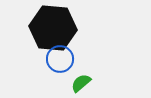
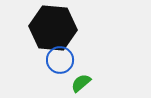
blue circle: moved 1 px down
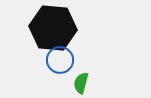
green semicircle: rotated 35 degrees counterclockwise
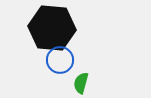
black hexagon: moved 1 px left
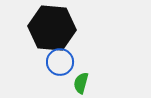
blue circle: moved 2 px down
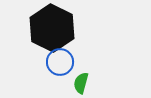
black hexagon: rotated 21 degrees clockwise
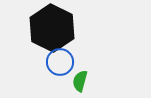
green semicircle: moved 1 px left, 2 px up
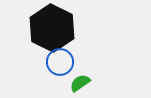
green semicircle: moved 2 px down; rotated 40 degrees clockwise
